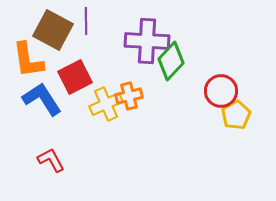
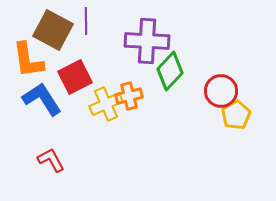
green diamond: moved 1 px left, 10 px down
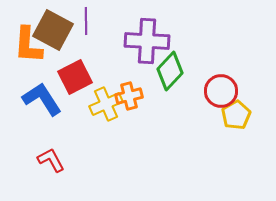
orange L-shape: moved 15 px up; rotated 12 degrees clockwise
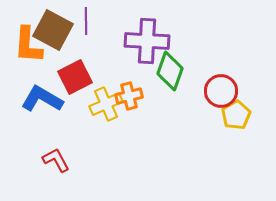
green diamond: rotated 24 degrees counterclockwise
blue L-shape: rotated 27 degrees counterclockwise
red L-shape: moved 5 px right
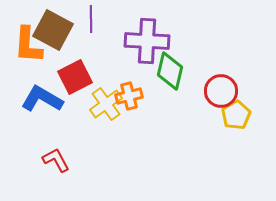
purple line: moved 5 px right, 2 px up
green diamond: rotated 6 degrees counterclockwise
yellow cross: rotated 12 degrees counterclockwise
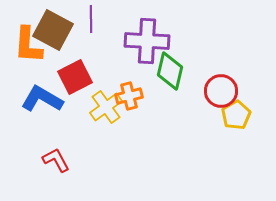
yellow cross: moved 3 px down
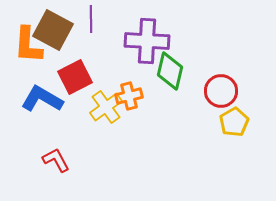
yellow pentagon: moved 2 px left, 7 px down
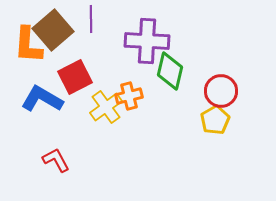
brown square: rotated 21 degrees clockwise
yellow pentagon: moved 19 px left, 2 px up
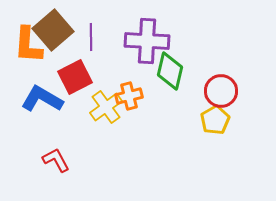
purple line: moved 18 px down
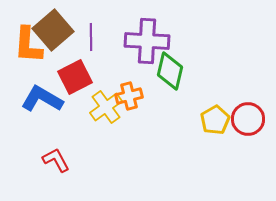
red circle: moved 27 px right, 28 px down
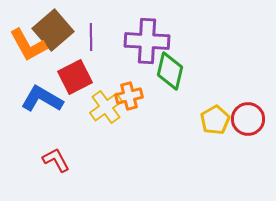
orange L-shape: rotated 33 degrees counterclockwise
